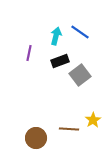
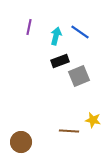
purple line: moved 26 px up
gray square: moved 1 px left, 1 px down; rotated 15 degrees clockwise
yellow star: rotated 28 degrees counterclockwise
brown line: moved 2 px down
brown circle: moved 15 px left, 4 px down
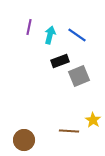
blue line: moved 3 px left, 3 px down
cyan arrow: moved 6 px left, 1 px up
yellow star: rotated 21 degrees clockwise
brown circle: moved 3 px right, 2 px up
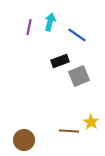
cyan arrow: moved 13 px up
yellow star: moved 2 px left, 2 px down
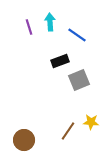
cyan arrow: rotated 18 degrees counterclockwise
purple line: rotated 28 degrees counterclockwise
gray square: moved 4 px down
yellow star: rotated 28 degrees counterclockwise
brown line: moved 1 px left; rotated 60 degrees counterclockwise
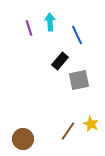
purple line: moved 1 px down
blue line: rotated 30 degrees clockwise
black rectangle: rotated 30 degrees counterclockwise
gray square: rotated 10 degrees clockwise
yellow star: moved 2 px down; rotated 21 degrees clockwise
brown circle: moved 1 px left, 1 px up
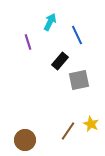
cyan arrow: rotated 30 degrees clockwise
purple line: moved 1 px left, 14 px down
brown circle: moved 2 px right, 1 px down
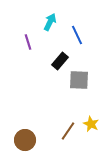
gray square: rotated 15 degrees clockwise
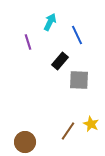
brown circle: moved 2 px down
